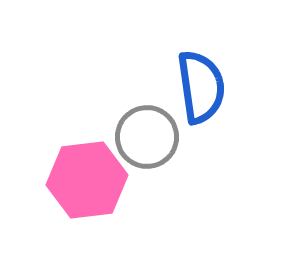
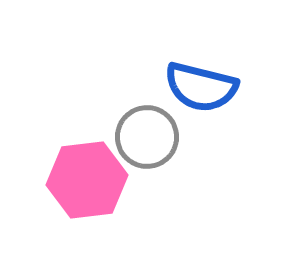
blue semicircle: rotated 112 degrees clockwise
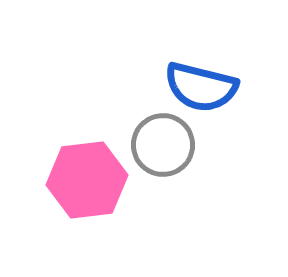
gray circle: moved 16 px right, 8 px down
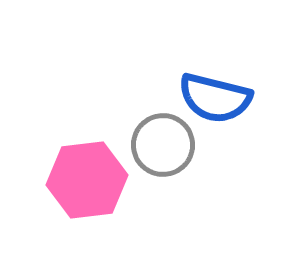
blue semicircle: moved 14 px right, 11 px down
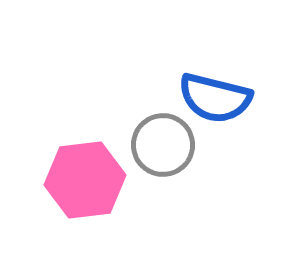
pink hexagon: moved 2 px left
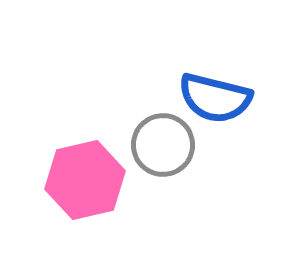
pink hexagon: rotated 6 degrees counterclockwise
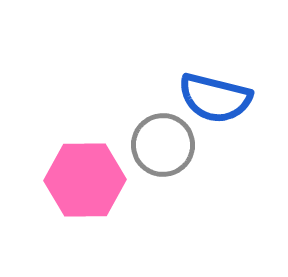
pink hexagon: rotated 12 degrees clockwise
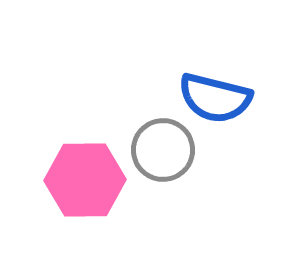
gray circle: moved 5 px down
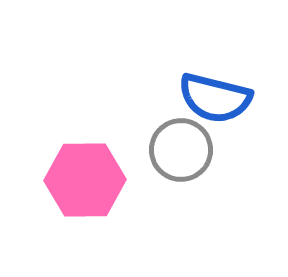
gray circle: moved 18 px right
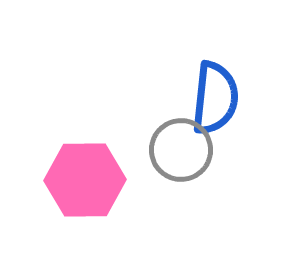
blue semicircle: rotated 98 degrees counterclockwise
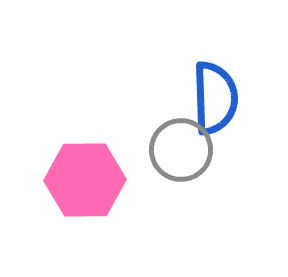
blue semicircle: rotated 8 degrees counterclockwise
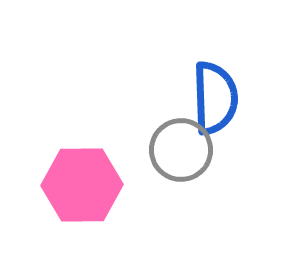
pink hexagon: moved 3 px left, 5 px down
